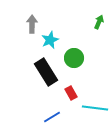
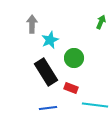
green arrow: moved 2 px right
red rectangle: moved 5 px up; rotated 40 degrees counterclockwise
cyan line: moved 3 px up
blue line: moved 4 px left, 9 px up; rotated 24 degrees clockwise
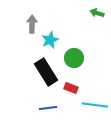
green arrow: moved 4 px left, 9 px up; rotated 96 degrees counterclockwise
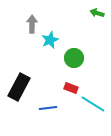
black rectangle: moved 27 px left, 15 px down; rotated 60 degrees clockwise
cyan line: moved 2 px left, 1 px up; rotated 25 degrees clockwise
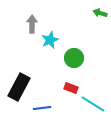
green arrow: moved 3 px right
blue line: moved 6 px left
